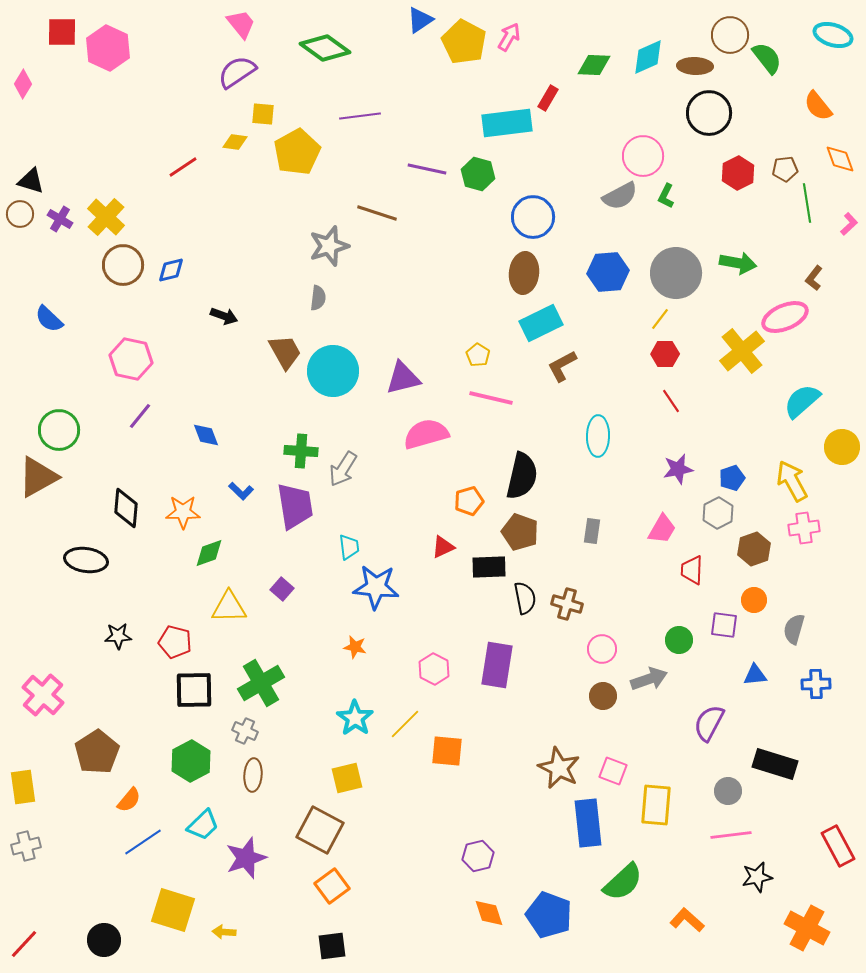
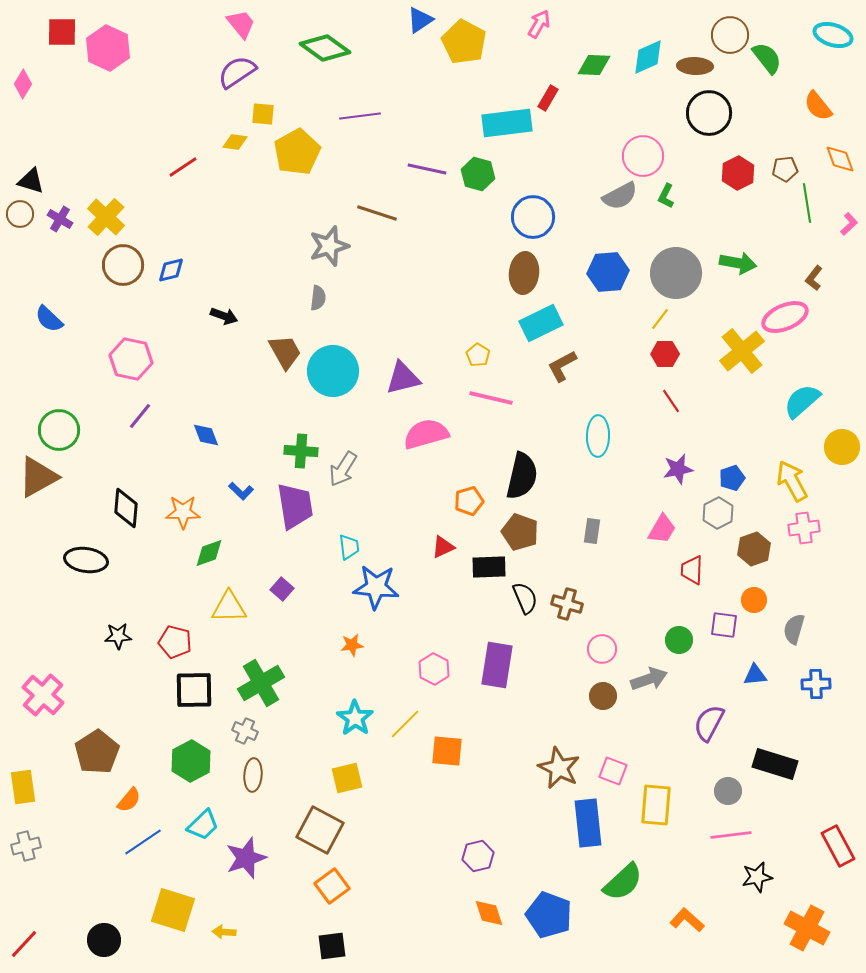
pink arrow at (509, 37): moved 30 px right, 13 px up
black semicircle at (525, 598): rotated 12 degrees counterclockwise
orange star at (355, 647): moved 3 px left, 2 px up; rotated 20 degrees counterclockwise
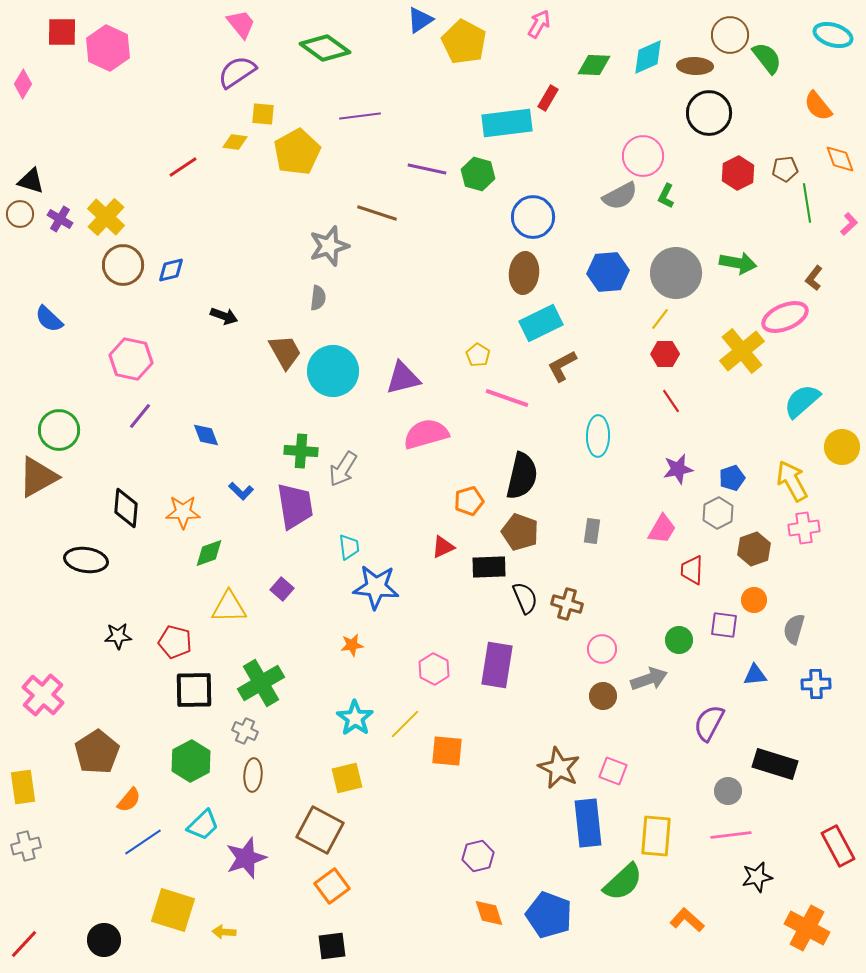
pink line at (491, 398): moved 16 px right; rotated 6 degrees clockwise
yellow rectangle at (656, 805): moved 31 px down
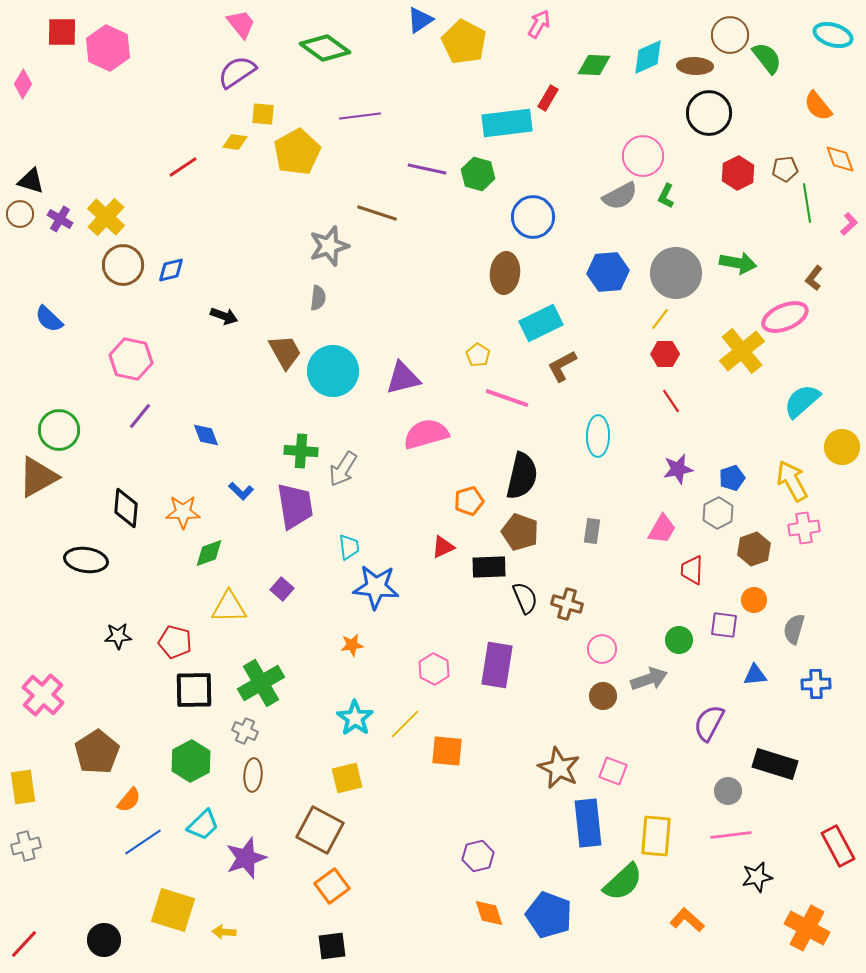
brown ellipse at (524, 273): moved 19 px left
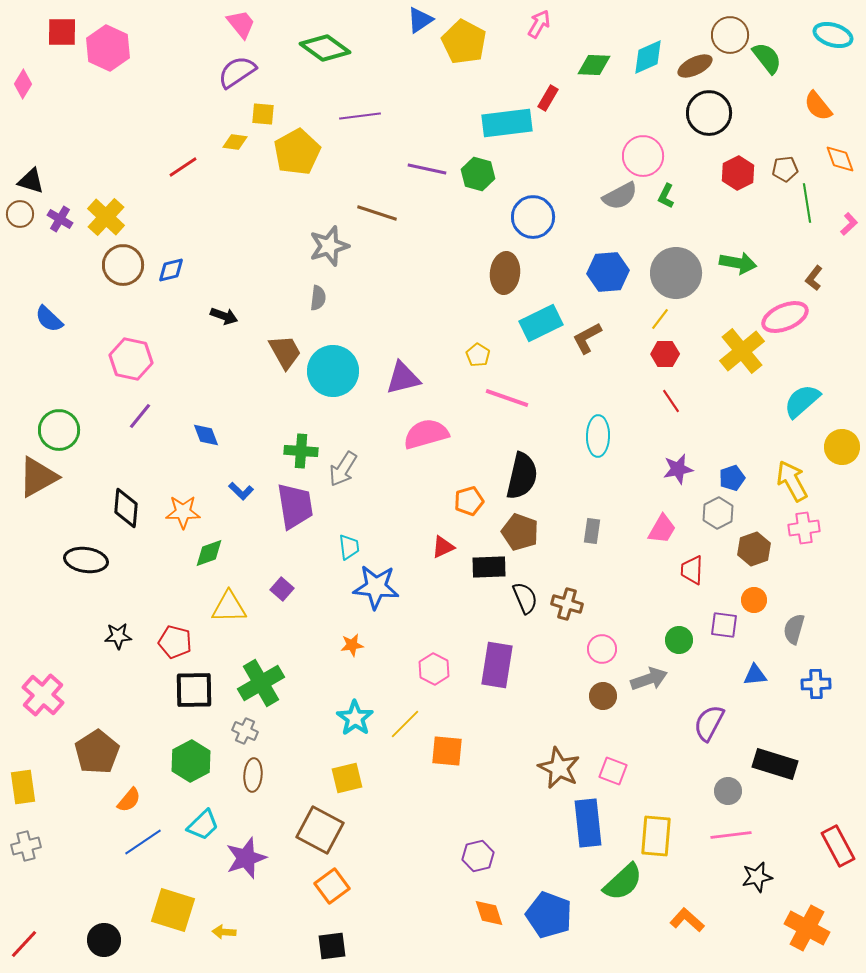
brown ellipse at (695, 66): rotated 28 degrees counterclockwise
brown L-shape at (562, 366): moved 25 px right, 28 px up
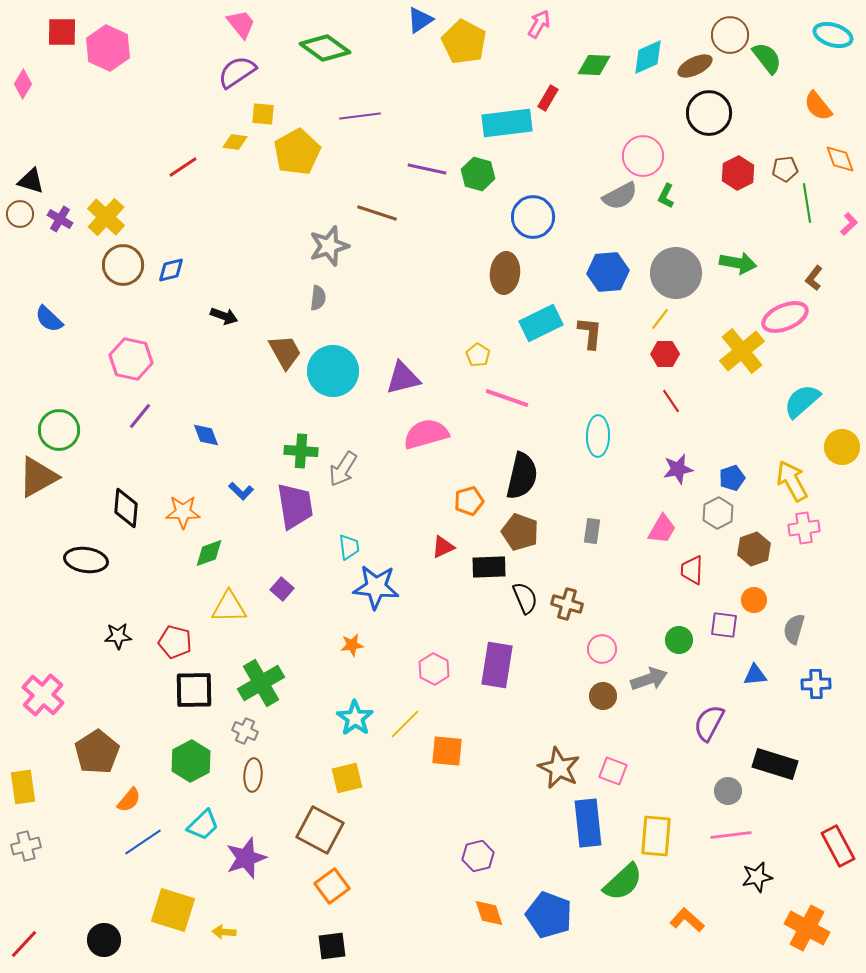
brown L-shape at (587, 338): moved 3 px right, 5 px up; rotated 124 degrees clockwise
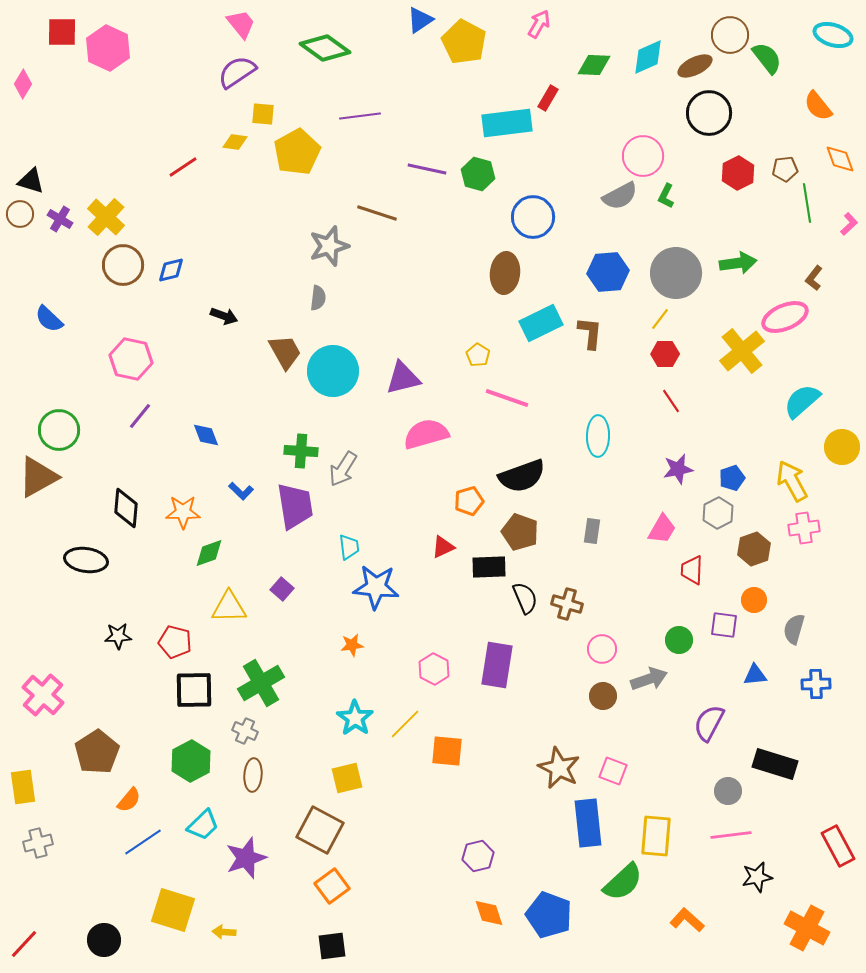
green arrow at (738, 263): rotated 18 degrees counterclockwise
black semicircle at (522, 476): rotated 57 degrees clockwise
gray cross at (26, 846): moved 12 px right, 3 px up
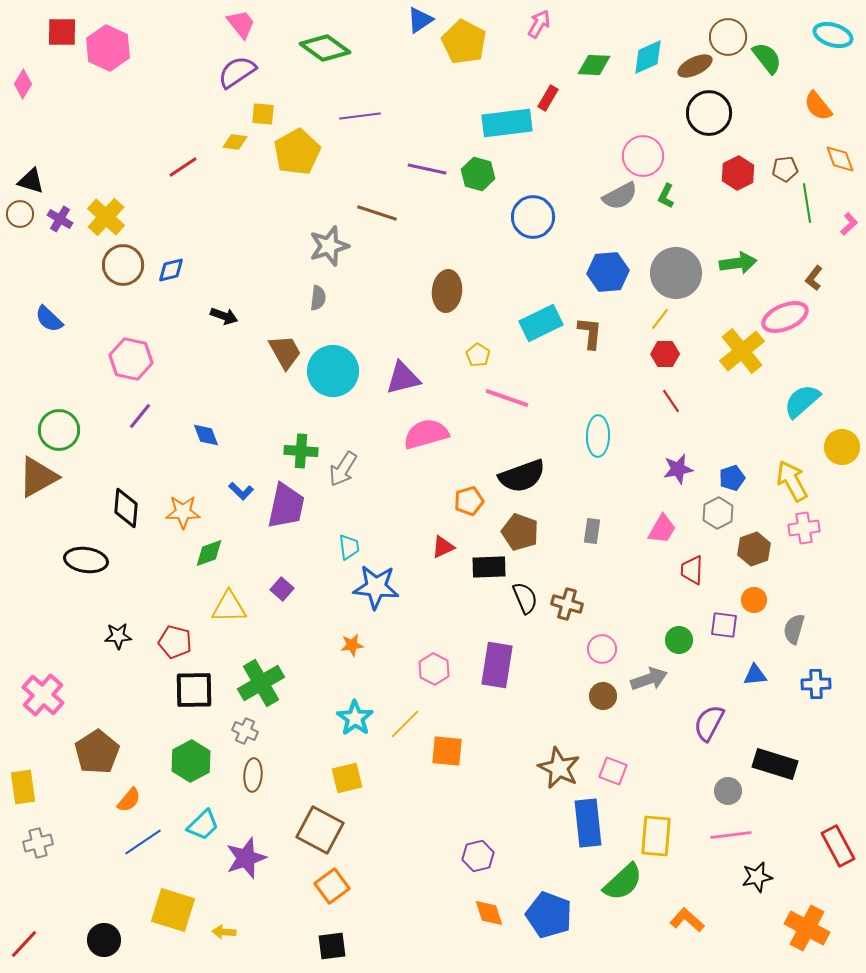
brown circle at (730, 35): moved 2 px left, 2 px down
brown ellipse at (505, 273): moved 58 px left, 18 px down
purple trapezoid at (295, 506): moved 9 px left; rotated 21 degrees clockwise
